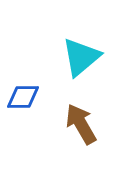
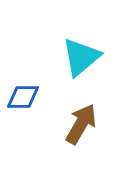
brown arrow: rotated 60 degrees clockwise
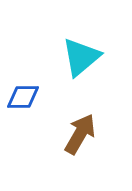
brown arrow: moved 1 px left, 10 px down
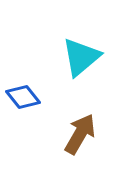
blue diamond: rotated 52 degrees clockwise
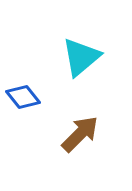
brown arrow: rotated 15 degrees clockwise
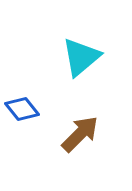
blue diamond: moved 1 px left, 12 px down
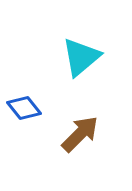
blue diamond: moved 2 px right, 1 px up
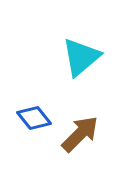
blue diamond: moved 10 px right, 10 px down
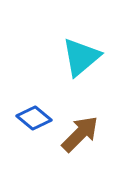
blue diamond: rotated 12 degrees counterclockwise
